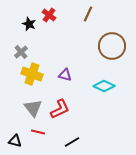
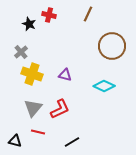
red cross: rotated 24 degrees counterclockwise
gray triangle: rotated 18 degrees clockwise
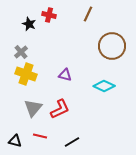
yellow cross: moved 6 px left
red line: moved 2 px right, 4 px down
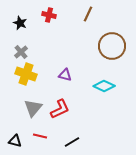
black star: moved 9 px left, 1 px up
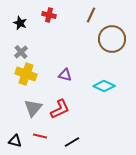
brown line: moved 3 px right, 1 px down
brown circle: moved 7 px up
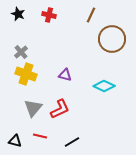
black star: moved 2 px left, 9 px up
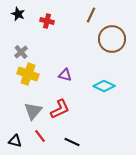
red cross: moved 2 px left, 6 px down
yellow cross: moved 2 px right
gray triangle: moved 3 px down
red line: rotated 40 degrees clockwise
black line: rotated 56 degrees clockwise
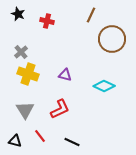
gray triangle: moved 8 px left, 1 px up; rotated 12 degrees counterclockwise
